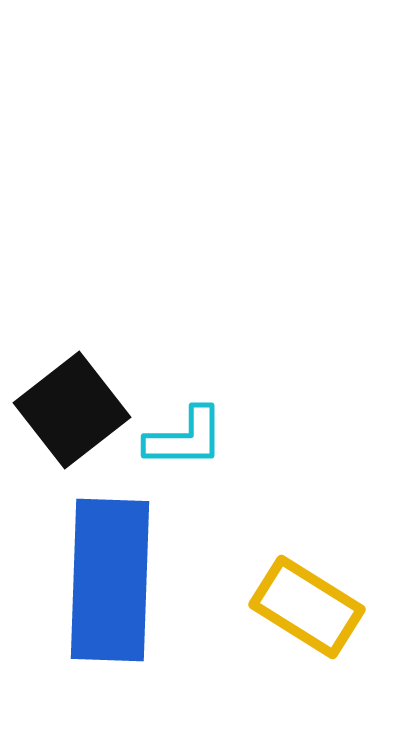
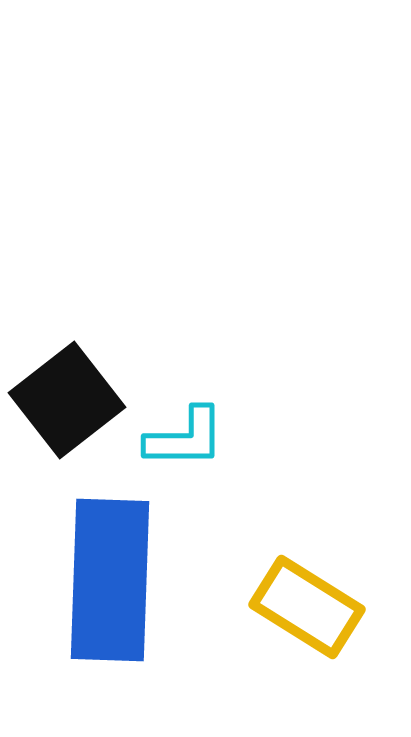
black square: moved 5 px left, 10 px up
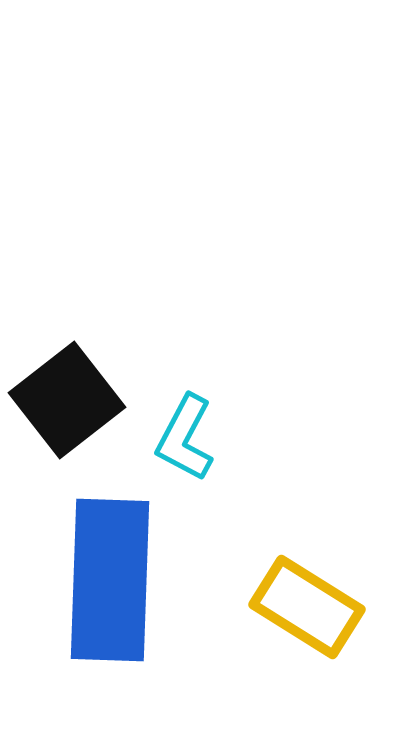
cyan L-shape: rotated 118 degrees clockwise
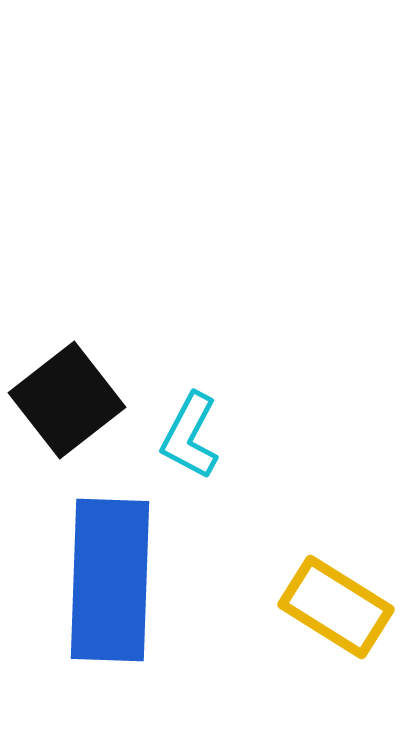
cyan L-shape: moved 5 px right, 2 px up
yellow rectangle: moved 29 px right
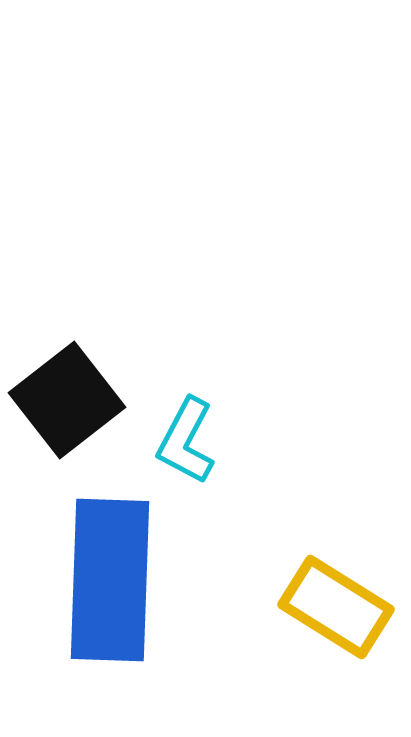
cyan L-shape: moved 4 px left, 5 px down
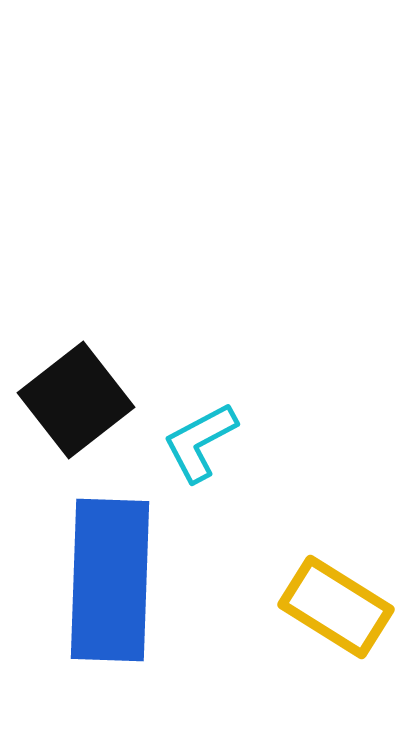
black square: moved 9 px right
cyan L-shape: moved 14 px right, 1 px down; rotated 34 degrees clockwise
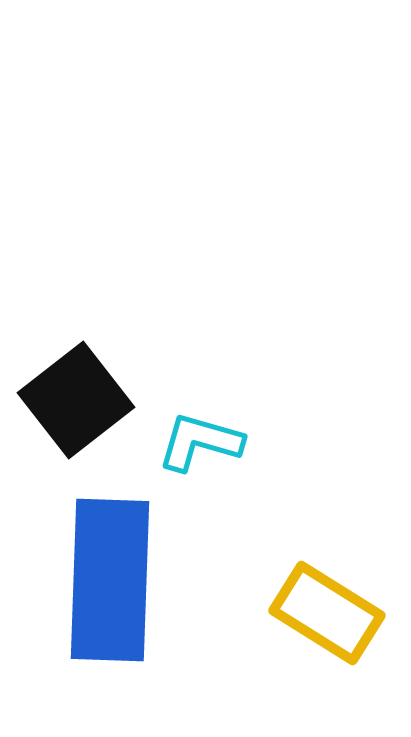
cyan L-shape: rotated 44 degrees clockwise
yellow rectangle: moved 9 px left, 6 px down
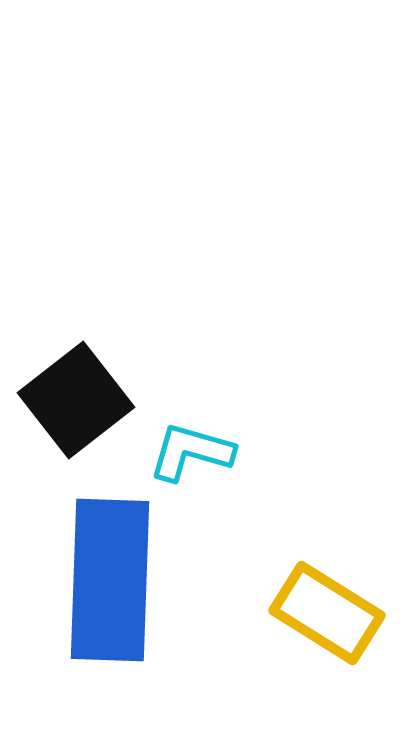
cyan L-shape: moved 9 px left, 10 px down
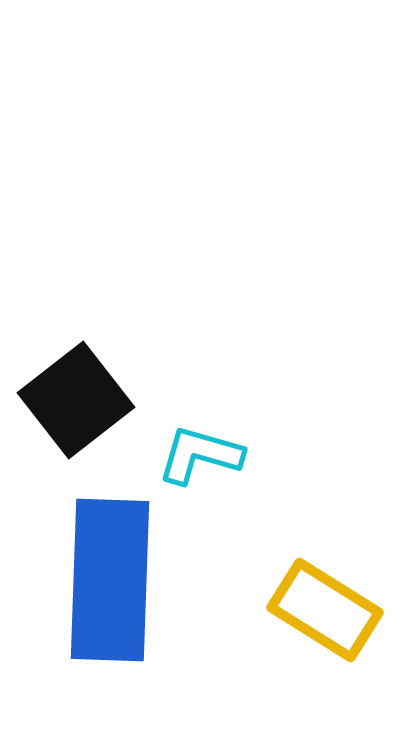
cyan L-shape: moved 9 px right, 3 px down
yellow rectangle: moved 2 px left, 3 px up
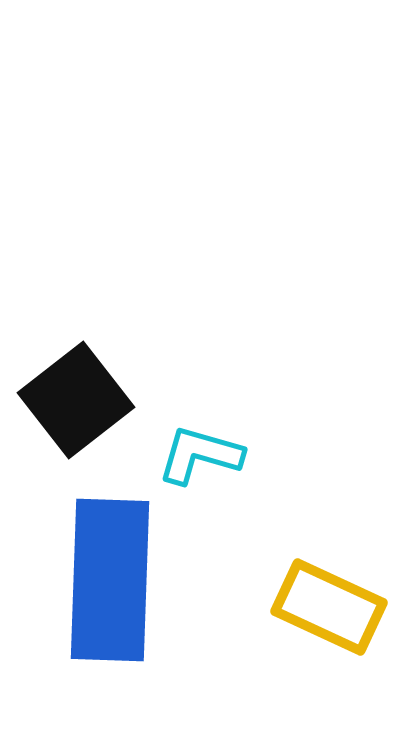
yellow rectangle: moved 4 px right, 3 px up; rotated 7 degrees counterclockwise
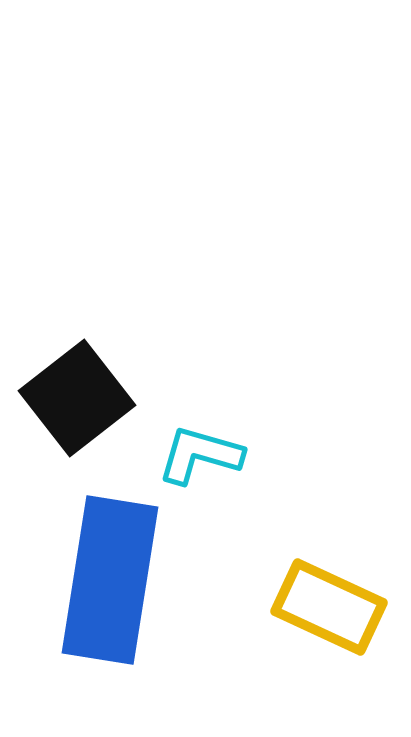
black square: moved 1 px right, 2 px up
blue rectangle: rotated 7 degrees clockwise
